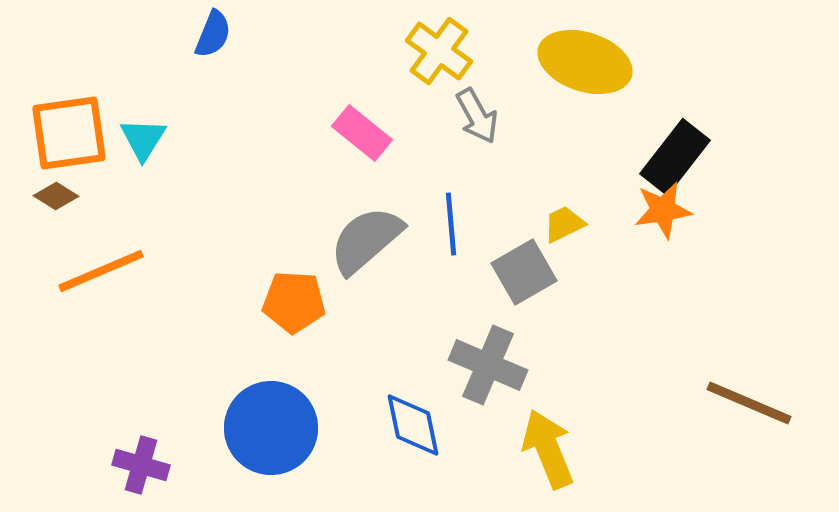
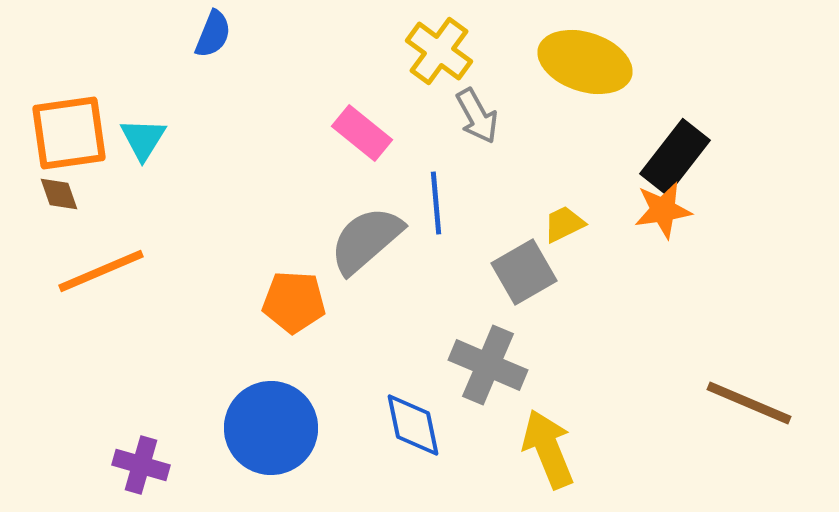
brown diamond: moved 3 px right, 2 px up; rotated 39 degrees clockwise
blue line: moved 15 px left, 21 px up
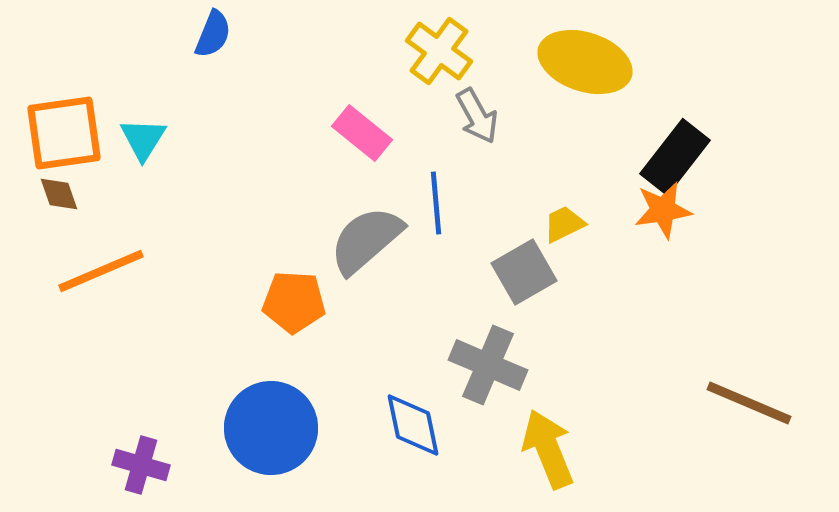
orange square: moved 5 px left
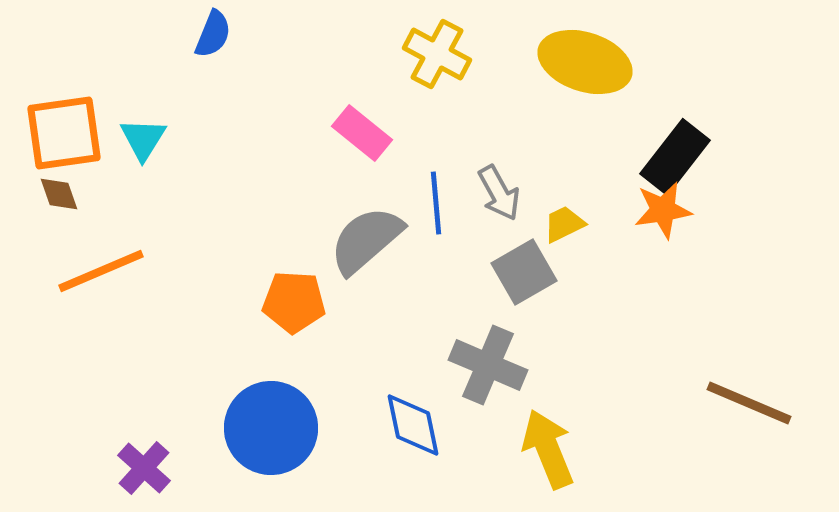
yellow cross: moved 2 px left, 3 px down; rotated 8 degrees counterclockwise
gray arrow: moved 22 px right, 77 px down
purple cross: moved 3 px right, 3 px down; rotated 26 degrees clockwise
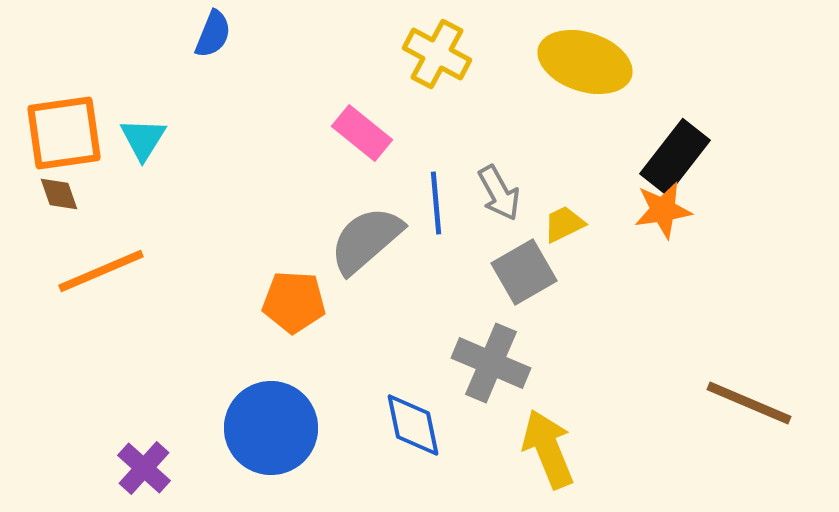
gray cross: moved 3 px right, 2 px up
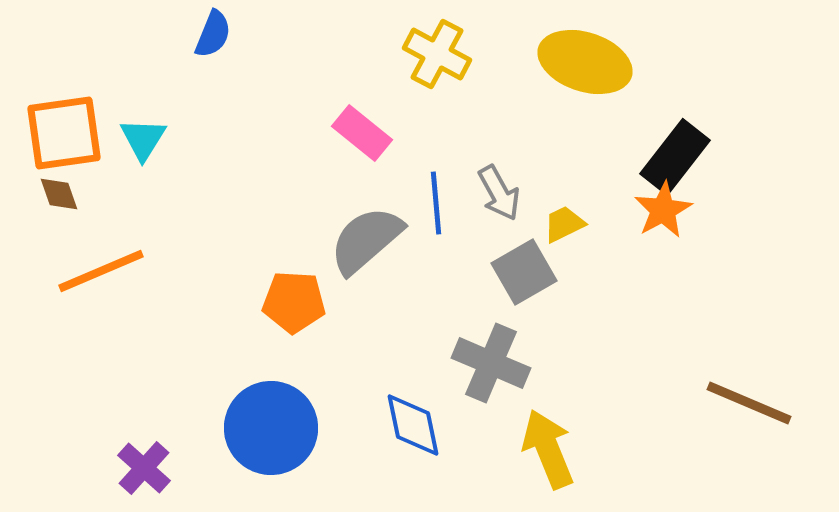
orange star: rotated 20 degrees counterclockwise
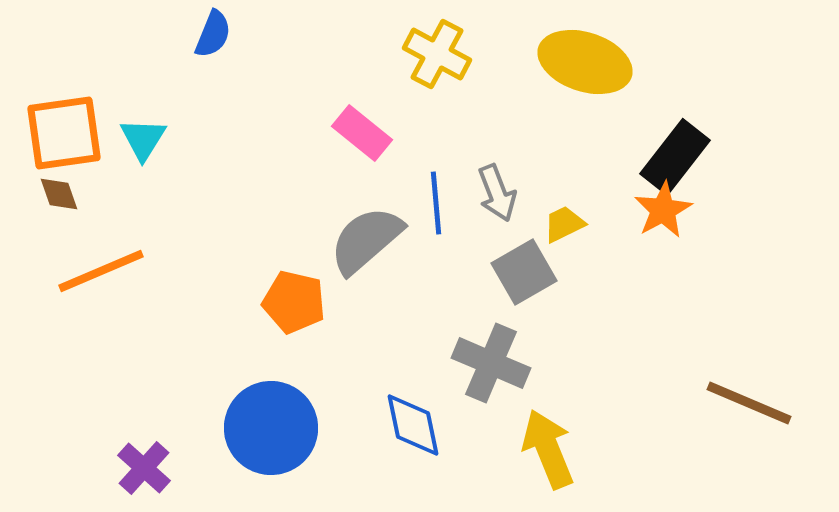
gray arrow: moved 2 px left; rotated 8 degrees clockwise
orange pentagon: rotated 10 degrees clockwise
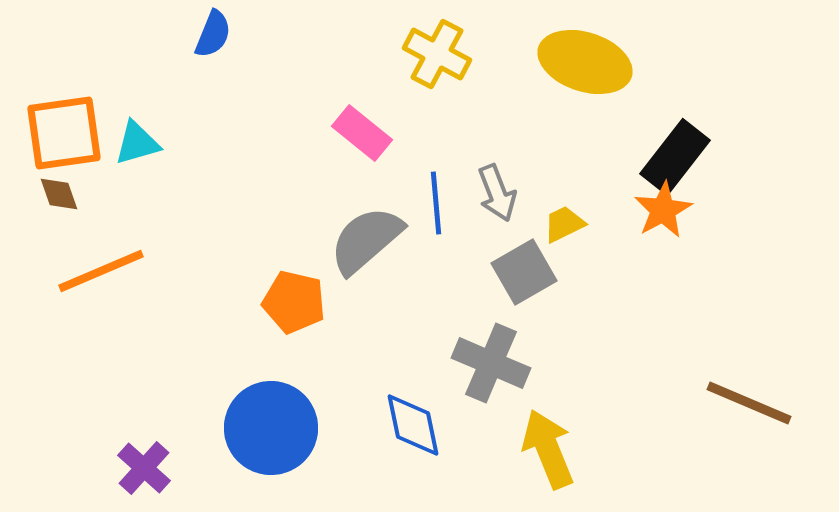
cyan triangle: moved 6 px left, 4 px down; rotated 42 degrees clockwise
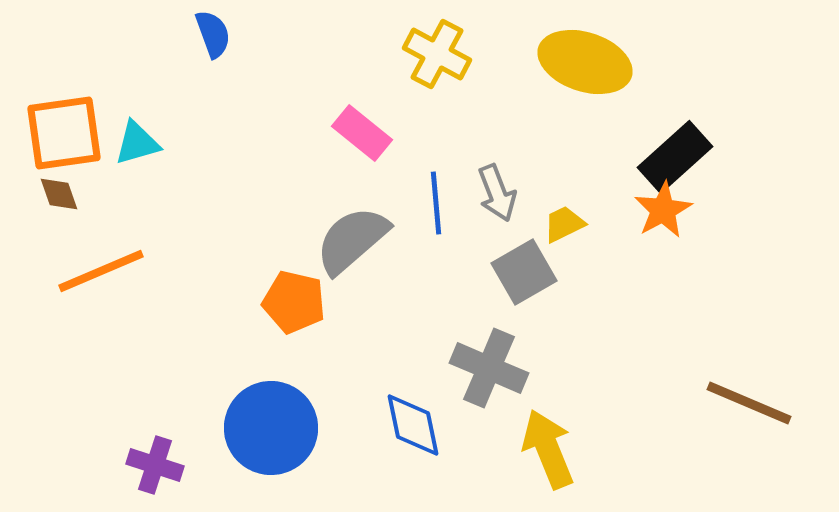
blue semicircle: rotated 42 degrees counterclockwise
black rectangle: rotated 10 degrees clockwise
gray semicircle: moved 14 px left
gray cross: moved 2 px left, 5 px down
purple cross: moved 11 px right, 3 px up; rotated 24 degrees counterclockwise
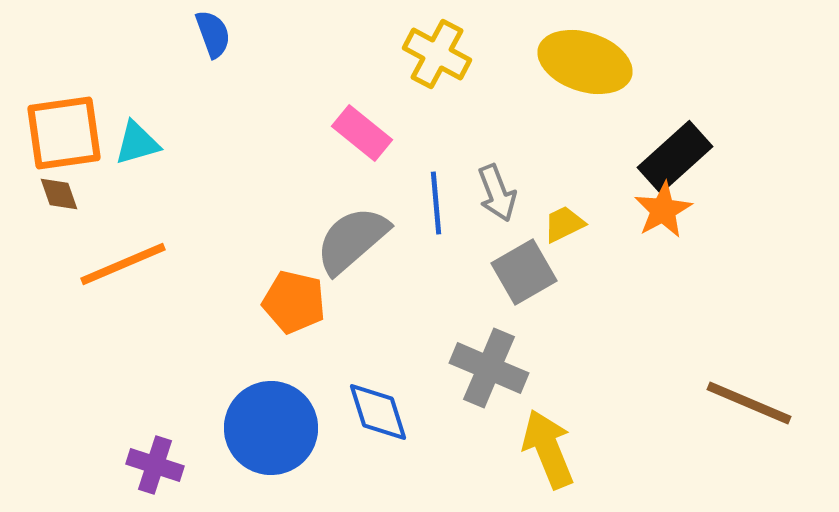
orange line: moved 22 px right, 7 px up
blue diamond: moved 35 px left, 13 px up; rotated 6 degrees counterclockwise
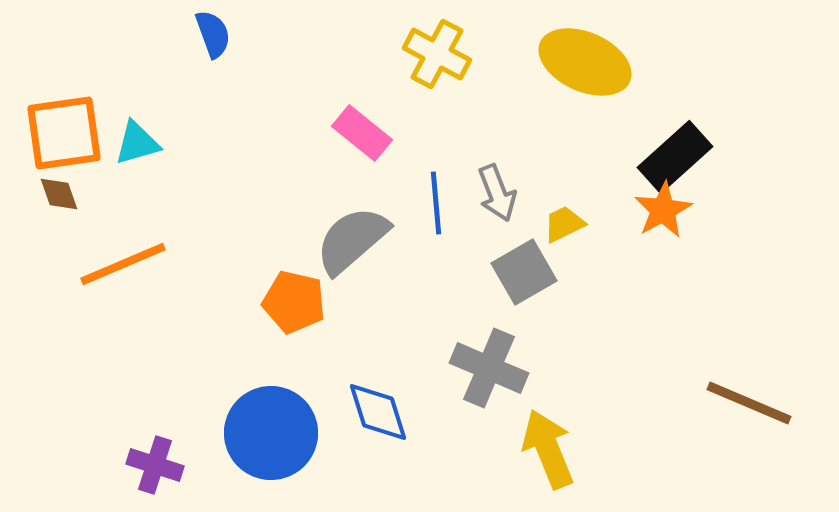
yellow ellipse: rotated 6 degrees clockwise
blue circle: moved 5 px down
